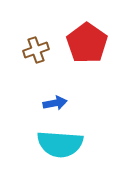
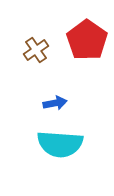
red pentagon: moved 3 px up
brown cross: rotated 15 degrees counterclockwise
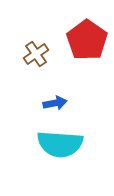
brown cross: moved 4 px down
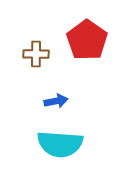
brown cross: rotated 35 degrees clockwise
blue arrow: moved 1 px right, 2 px up
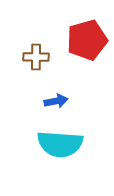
red pentagon: rotated 21 degrees clockwise
brown cross: moved 3 px down
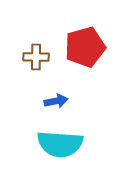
red pentagon: moved 2 px left, 7 px down
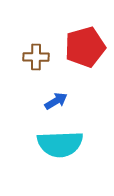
blue arrow: rotated 20 degrees counterclockwise
cyan semicircle: rotated 6 degrees counterclockwise
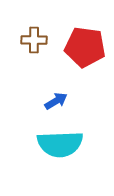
red pentagon: rotated 24 degrees clockwise
brown cross: moved 2 px left, 17 px up
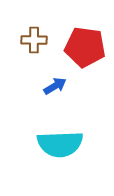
blue arrow: moved 1 px left, 15 px up
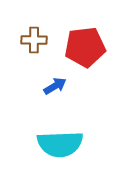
red pentagon: rotated 15 degrees counterclockwise
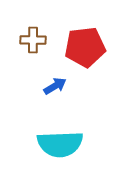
brown cross: moved 1 px left
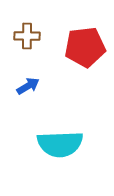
brown cross: moved 6 px left, 4 px up
blue arrow: moved 27 px left
